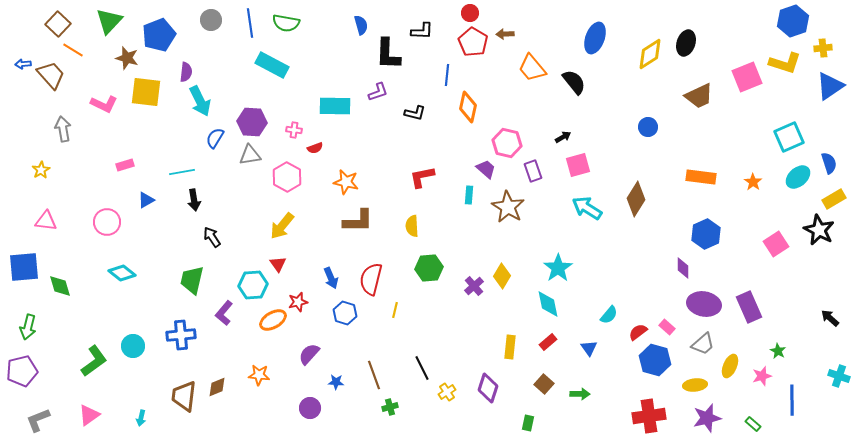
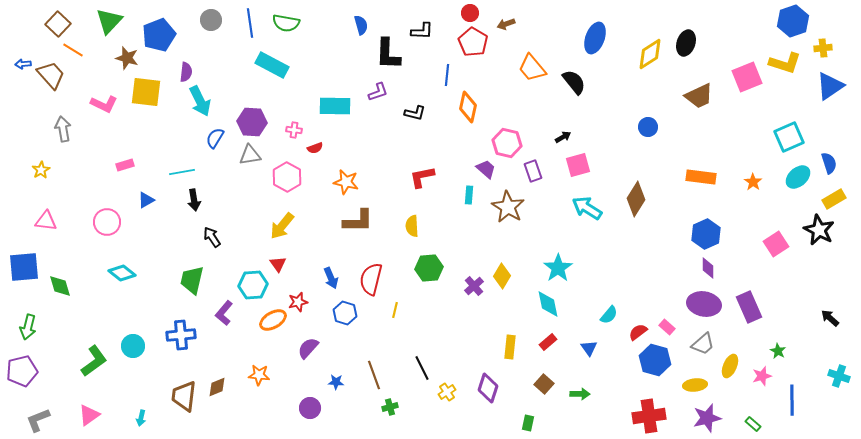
brown arrow at (505, 34): moved 1 px right, 10 px up; rotated 18 degrees counterclockwise
purple diamond at (683, 268): moved 25 px right
purple semicircle at (309, 354): moved 1 px left, 6 px up
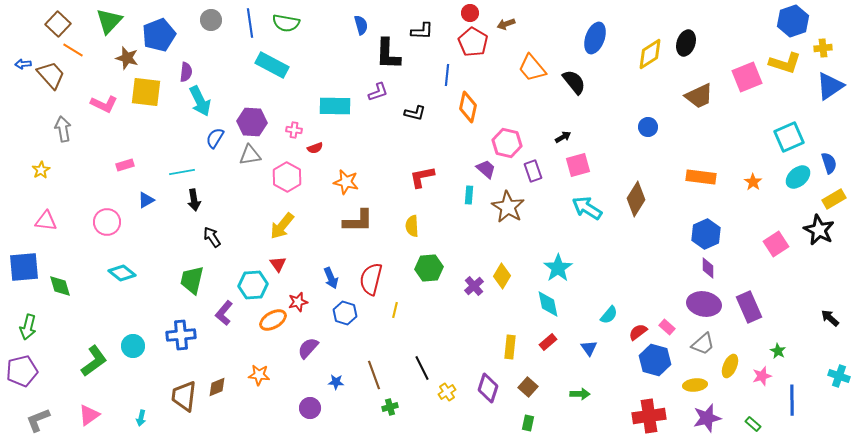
brown square at (544, 384): moved 16 px left, 3 px down
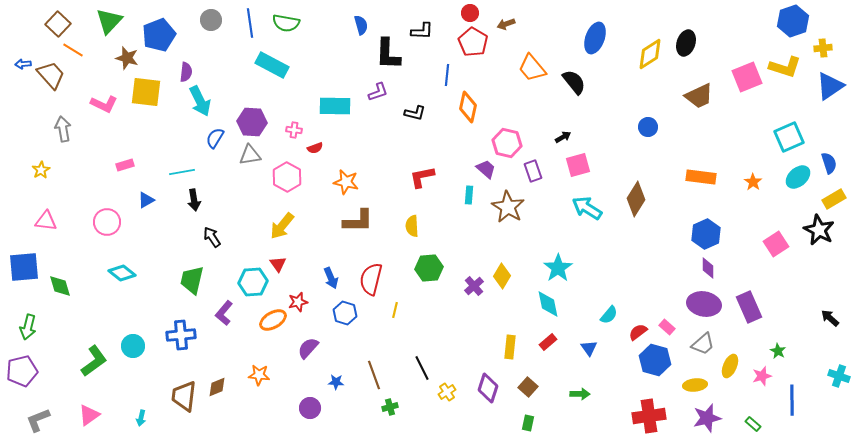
yellow L-shape at (785, 63): moved 4 px down
cyan hexagon at (253, 285): moved 3 px up
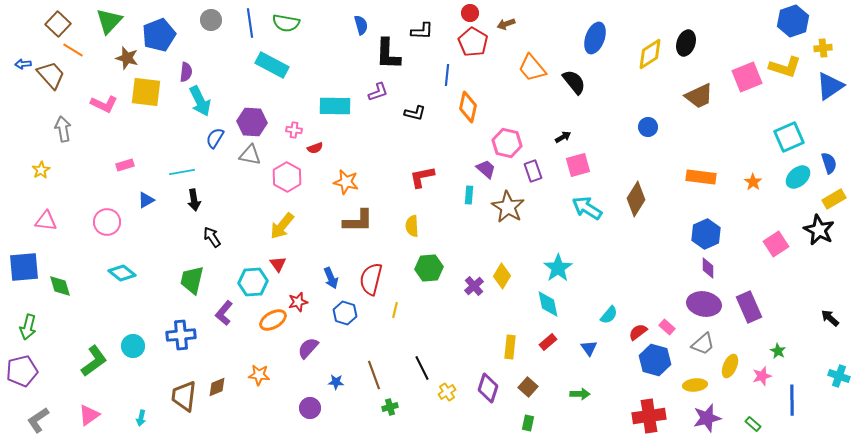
gray triangle at (250, 155): rotated 20 degrees clockwise
gray L-shape at (38, 420): rotated 12 degrees counterclockwise
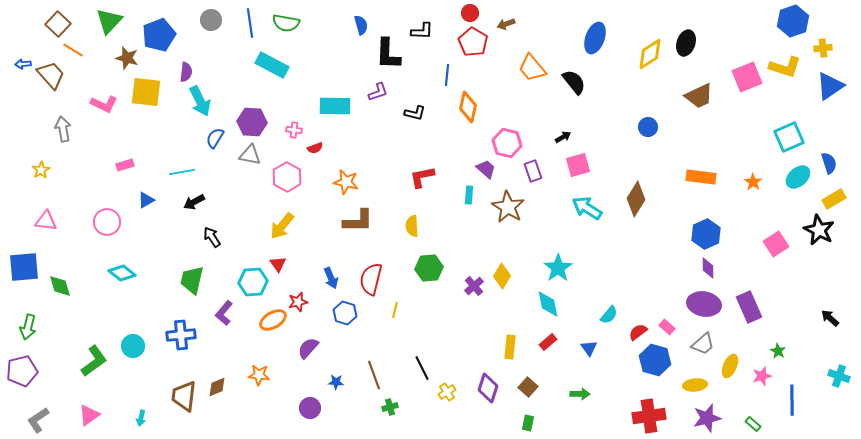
black arrow at (194, 200): moved 2 px down; rotated 70 degrees clockwise
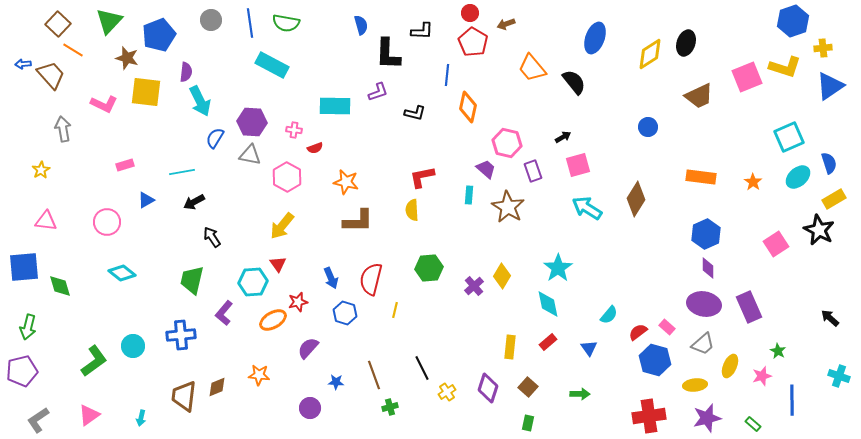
yellow semicircle at (412, 226): moved 16 px up
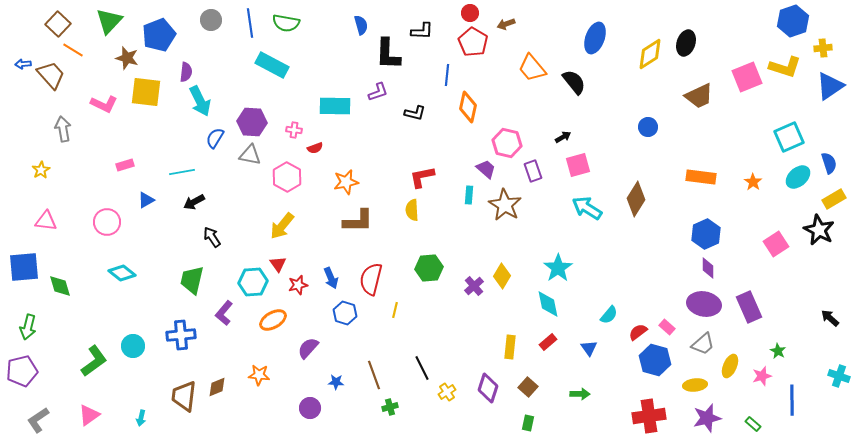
orange star at (346, 182): rotated 25 degrees counterclockwise
brown star at (508, 207): moved 3 px left, 2 px up
red star at (298, 302): moved 17 px up
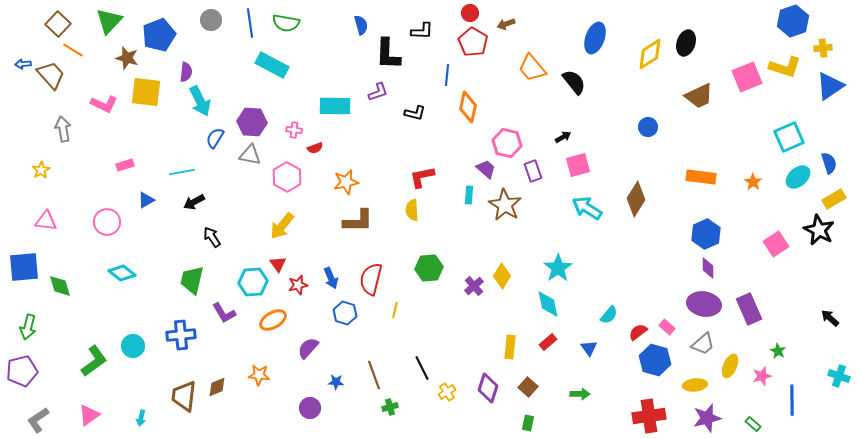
purple rectangle at (749, 307): moved 2 px down
purple L-shape at (224, 313): rotated 70 degrees counterclockwise
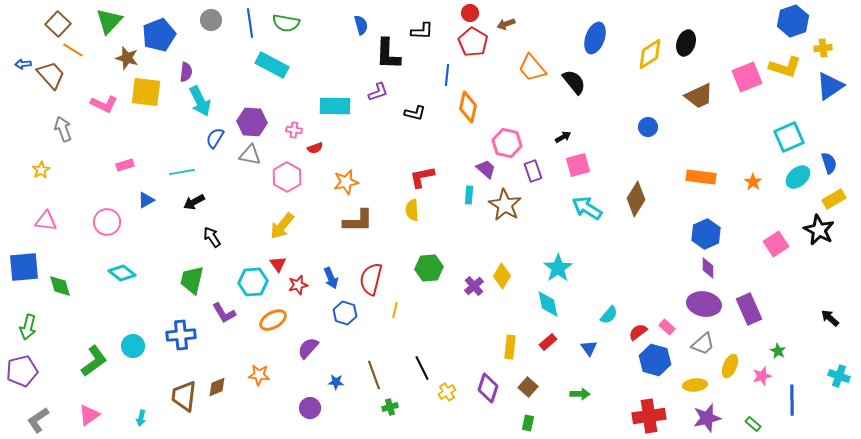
gray arrow at (63, 129): rotated 10 degrees counterclockwise
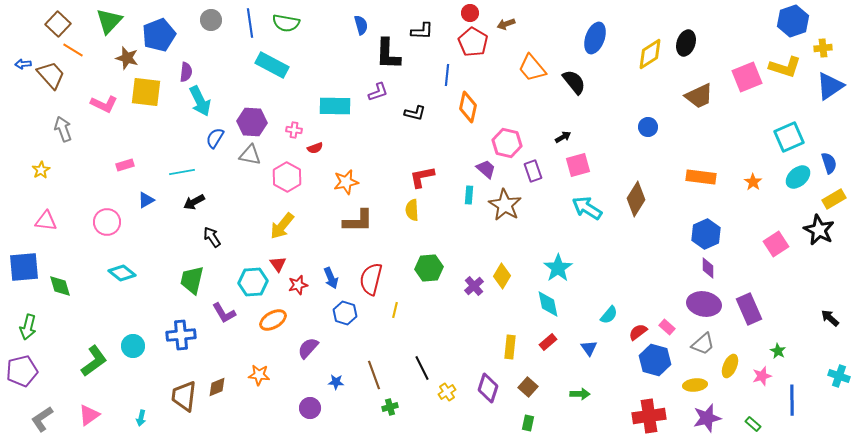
gray L-shape at (38, 420): moved 4 px right, 1 px up
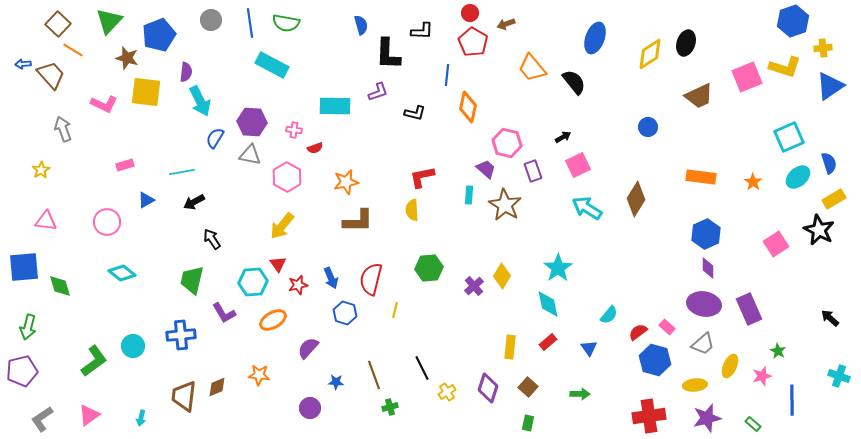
pink square at (578, 165): rotated 10 degrees counterclockwise
black arrow at (212, 237): moved 2 px down
